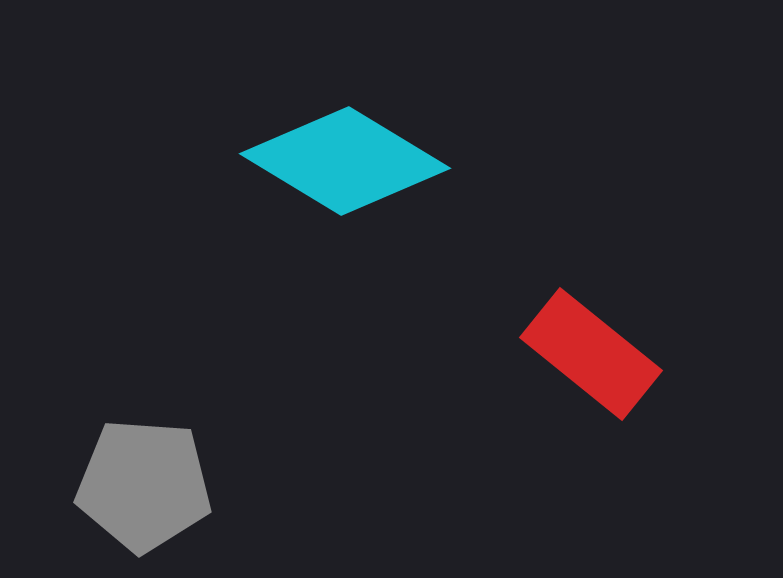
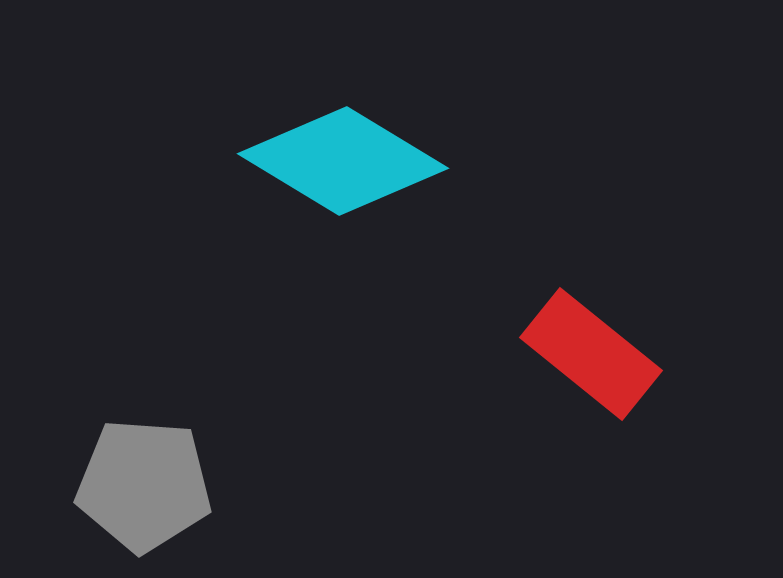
cyan diamond: moved 2 px left
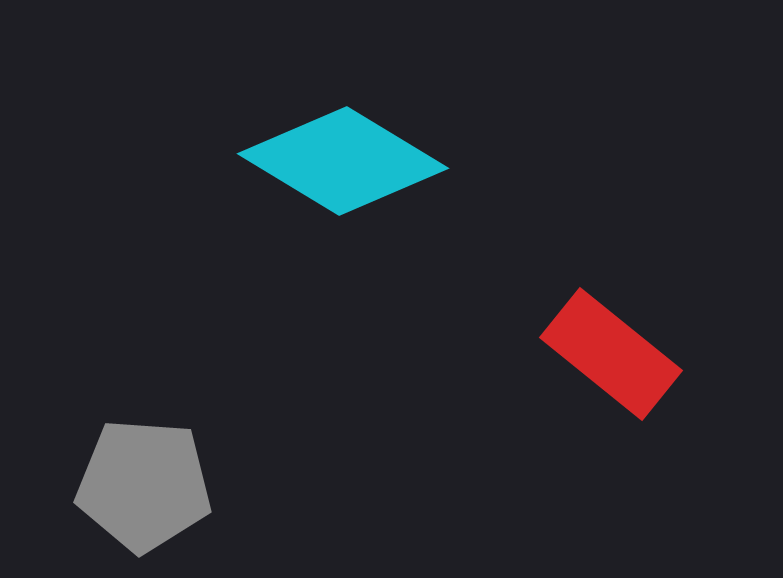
red rectangle: moved 20 px right
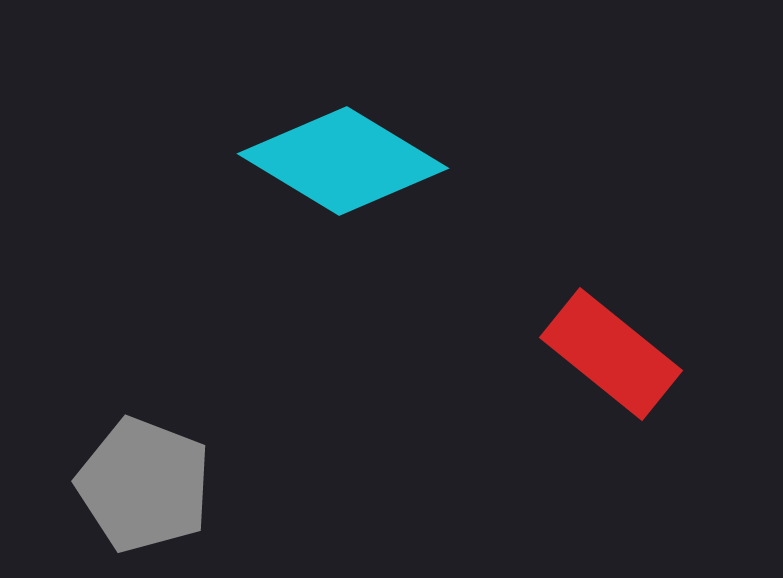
gray pentagon: rotated 17 degrees clockwise
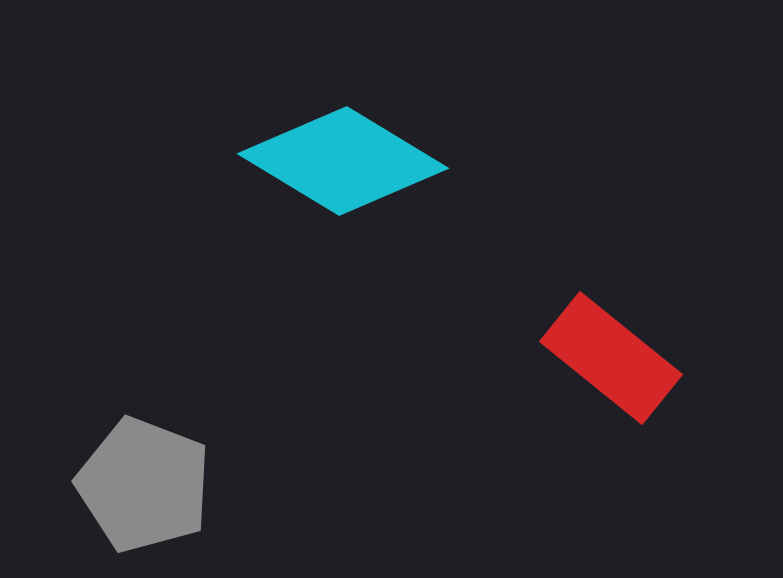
red rectangle: moved 4 px down
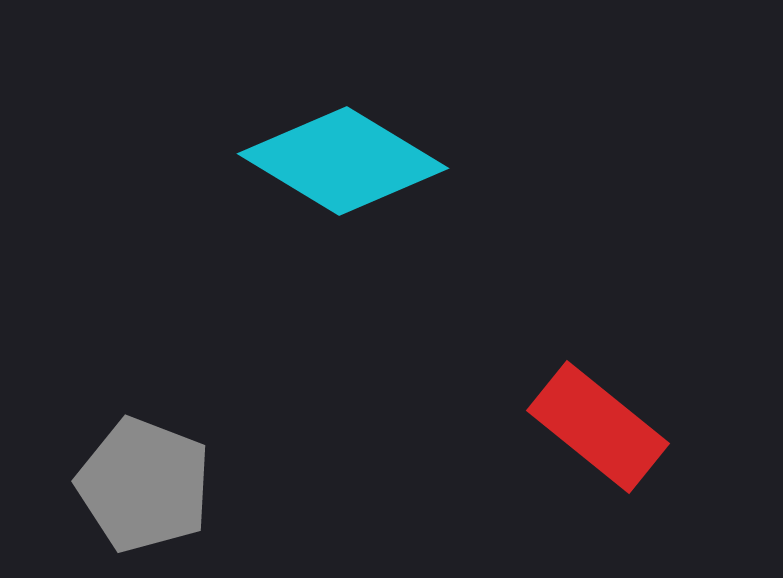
red rectangle: moved 13 px left, 69 px down
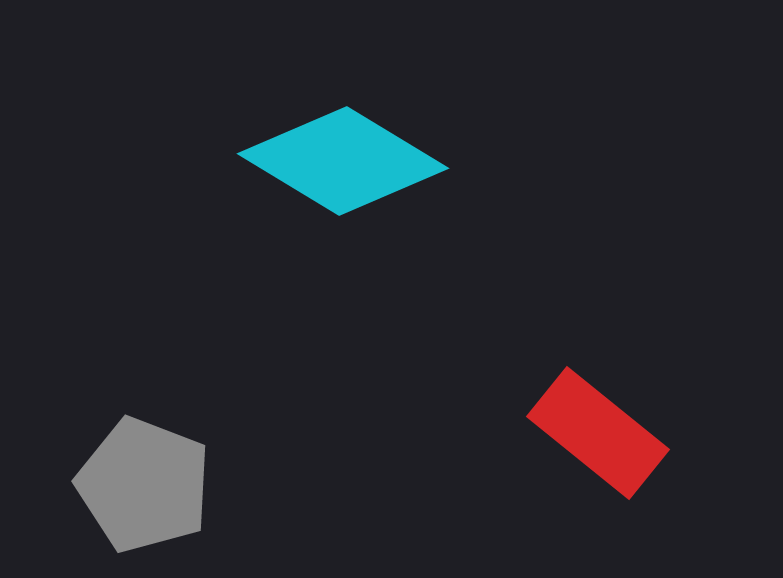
red rectangle: moved 6 px down
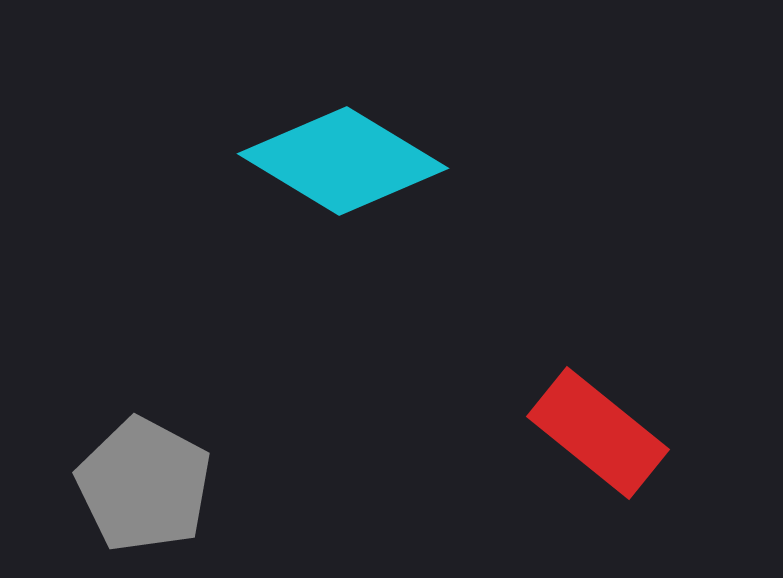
gray pentagon: rotated 7 degrees clockwise
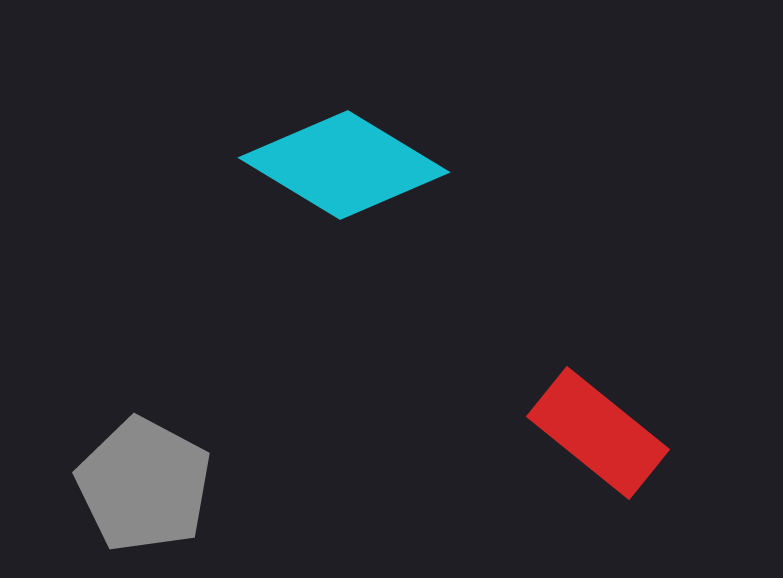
cyan diamond: moved 1 px right, 4 px down
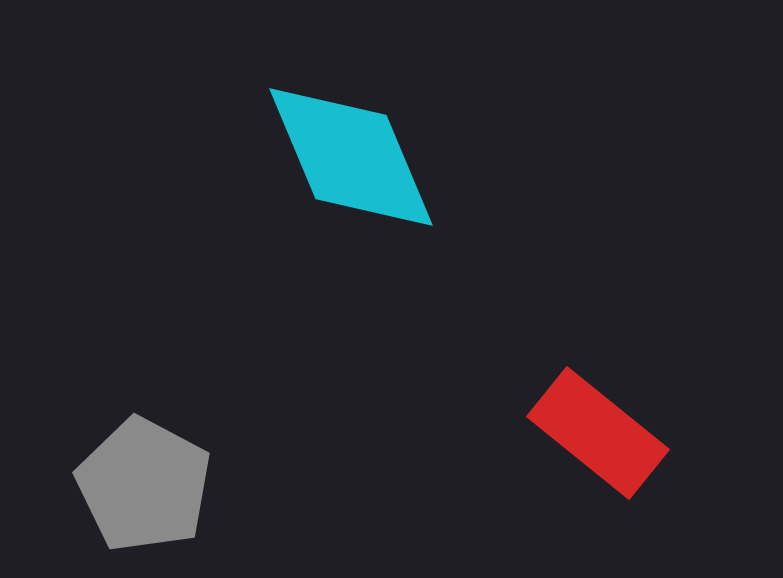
cyan diamond: moved 7 px right, 8 px up; rotated 36 degrees clockwise
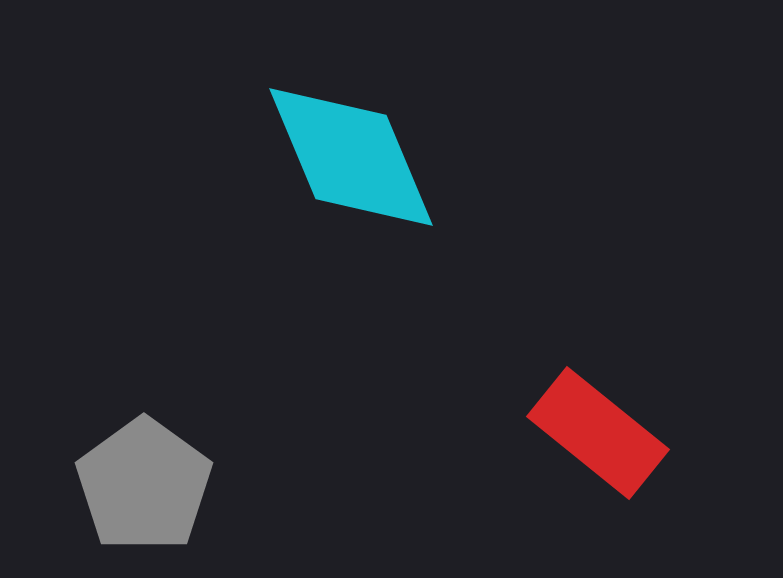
gray pentagon: rotated 8 degrees clockwise
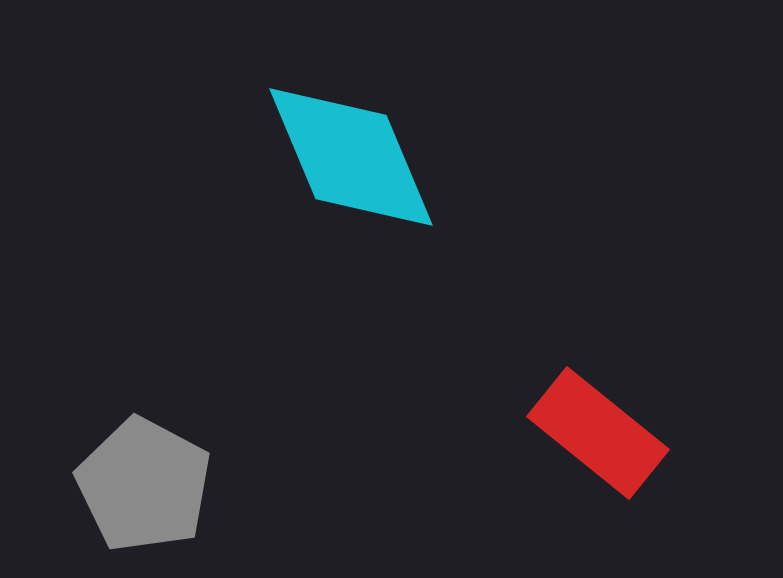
gray pentagon: rotated 8 degrees counterclockwise
